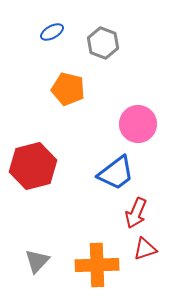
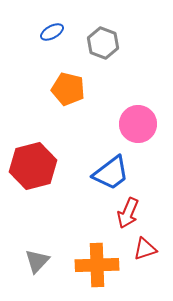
blue trapezoid: moved 5 px left
red arrow: moved 8 px left
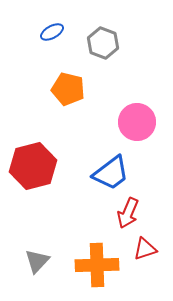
pink circle: moved 1 px left, 2 px up
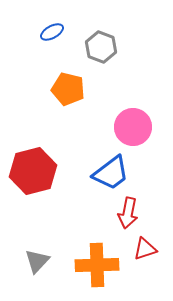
gray hexagon: moved 2 px left, 4 px down
pink circle: moved 4 px left, 5 px down
red hexagon: moved 5 px down
red arrow: rotated 12 degrees counterclockwise
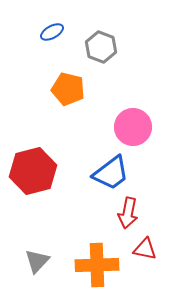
red triangle: rotated 30 degrees clockwise
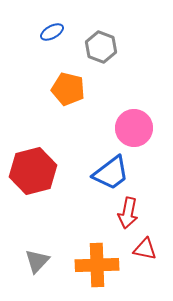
pink circle: moved 1 px right, 1 px down
